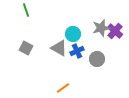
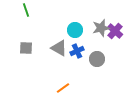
cyan circle: moved 2 px right, 4 px up
gray square: rotated 24 degrees counterclockwise
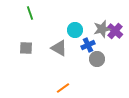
green line: moved 4 px right, 3 px down
gray star: moved 1 px right, 1 px down
blue cross: moved 11 px right, 6 px up
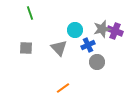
purple cross: rotated 21 degrees counterclockwise
gray triangle: rotated 18 degrees clockwise
gray circle: moved 3 px down
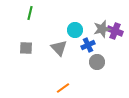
green line: rotated 32 degrees clockwise
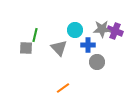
green line: moved 5 px right, 22 px down
gray star: rotated 12 degrees clockwise
blue cross: rotated 24 degrees clockwise
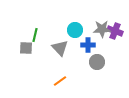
gray triangle: moved 1 px right
orange line: moved 3 px left, 7 px up
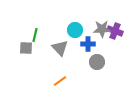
blue cross: moved 1 px up
